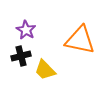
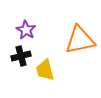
orange triangle: rotated 24 degrees counterclockwise
yellow trapezoid: rotated 30 degrees clockwise
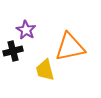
orange triangle: moved 10 px left, 7 px down
black cross: moved 8 px left, 5 px up
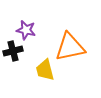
purple star: rotated 18 degrees counterclockwise
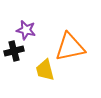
black cross: moved 1 px right
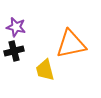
purple star: moved 10 px left, 3 px up
orange triangle: moved 1 px right, 3 px up
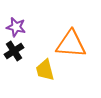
orange triangle: rotated 16 degrees clockwise
black cross: rotated 18 degrees counterclockwise
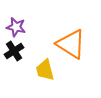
orange triangle: rotated 28 degrees clockwise
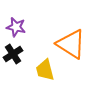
black cross: moved 1 px left, 3 px down
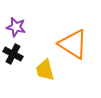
orange triangle: moved 2 px right
black cross: rotated 30 degrees counterclockwise
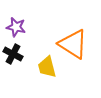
yellow trapezoid: moved 2 px right, 3 px up
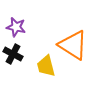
orange triangle: moved 1 px down
yellow trapezoid: moved 1 px left, 1 px up
